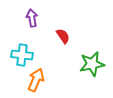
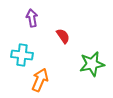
orange arrow: moved 4 px right
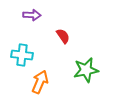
purple arrow: moved 3 px up; rotated 102 degrees clockwise
green star: moved 6 px left, 6 px down
orange arrow: moved 2 px down
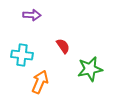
red semicircle: moved 10 px down
green star: moved 4 px right, 1 px up
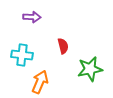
purple arrow: moved 2 px down
red semicircle: rotated 21 degrees clockwise
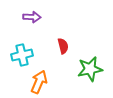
cyan cross: rotated 20 degrees counterclockwise
orange arrow: moved 1 px left
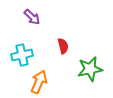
purple arrow: rotated 42 degrees clockwise
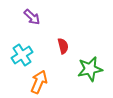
cyan cross: rotated 20 degrees counterclockwise
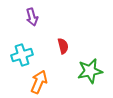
purple arrow: rotated 30 degrees clockwise
cyan cross: rotated 15 degrees clockwise
green star: moved 2 px down
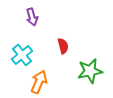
cyan cross: rotated 20 degrees counterclockwise
